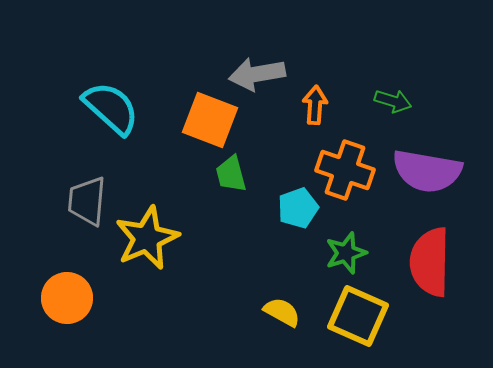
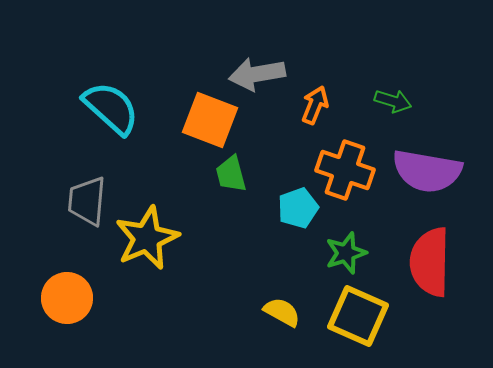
orange arrow: rotated 18 degrees clockwise
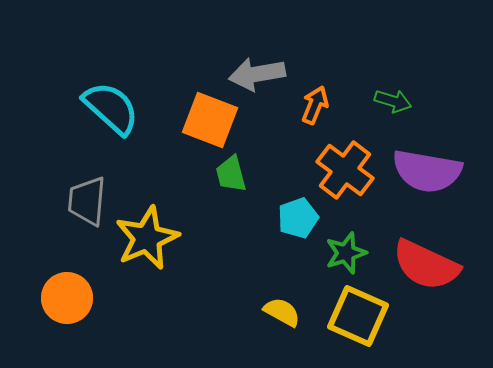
orange cross: rotated 18 degrees clockwise
cyan pentagon: moved 10 px down
red semicircle: moved 4 px left, 3 px down; rotated 66 degrees counterclockwise
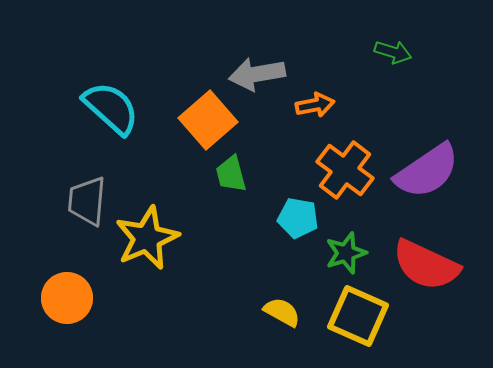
green arrow: moved 49 px up
orange arrow: rotated 57 degrees clockwise
orange square: moved 2 px left; rotated 28 degrees clockwise
purple semicircle: rotated 44 degrees counterclockwise
cyan pentagon: rotated 30 degrees clockwise
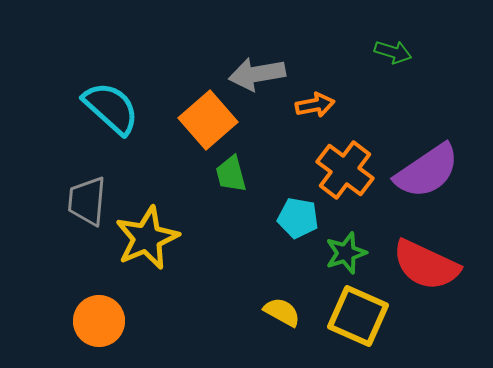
orange circle: moved 32 px right, 23 px down
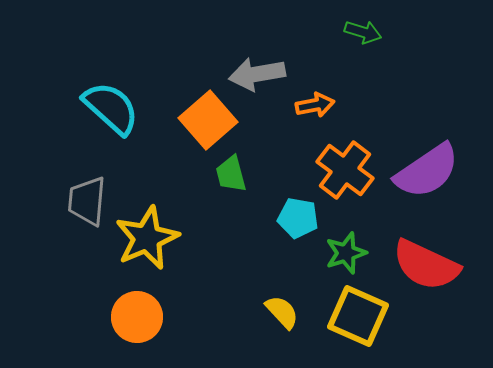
green arrow: moved 30 px left, 20 px up
yellow semicircle: rotated 18 degrees clockwise
orange circle: moved 38 px right, 4 px up
